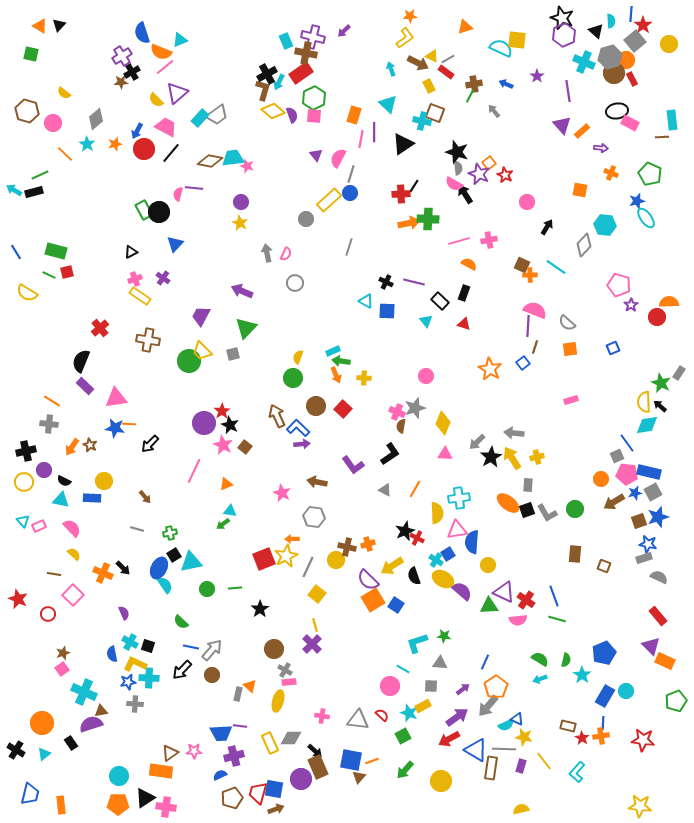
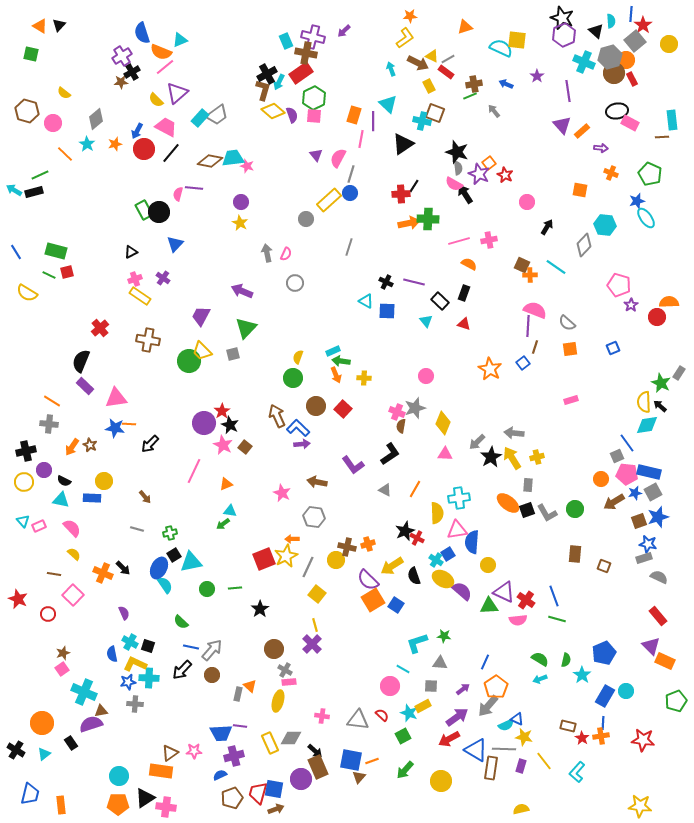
green line at (470, 96): rotated 40 degrees clockwise
purple line at (374, 132): moved 1 px left, 11 px up
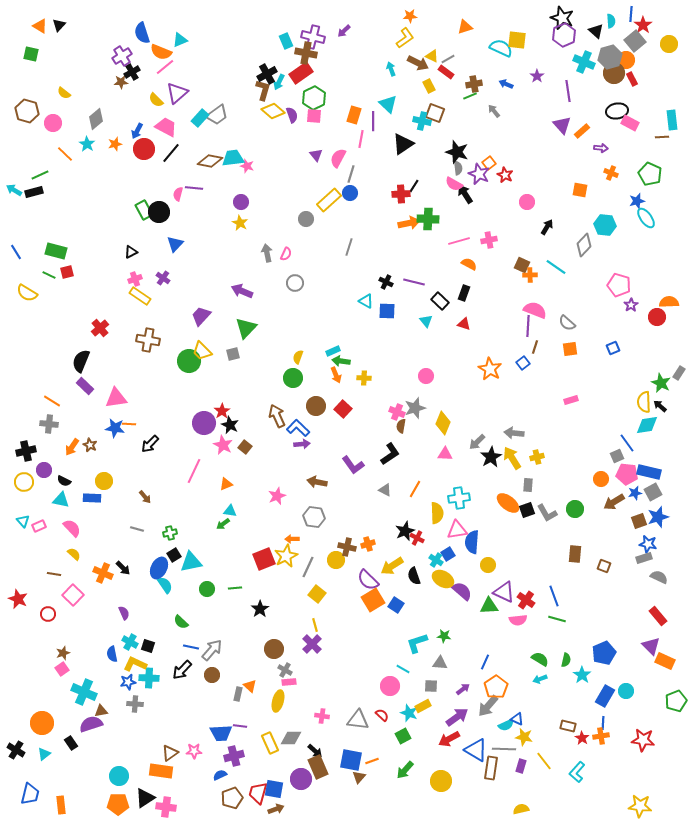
purple trapezoid at (201, 316): rotated 15 degrees clockwise
pink star at (282, 493): moved 5 px left, 3 px down; rotated 24 degrees clockwise
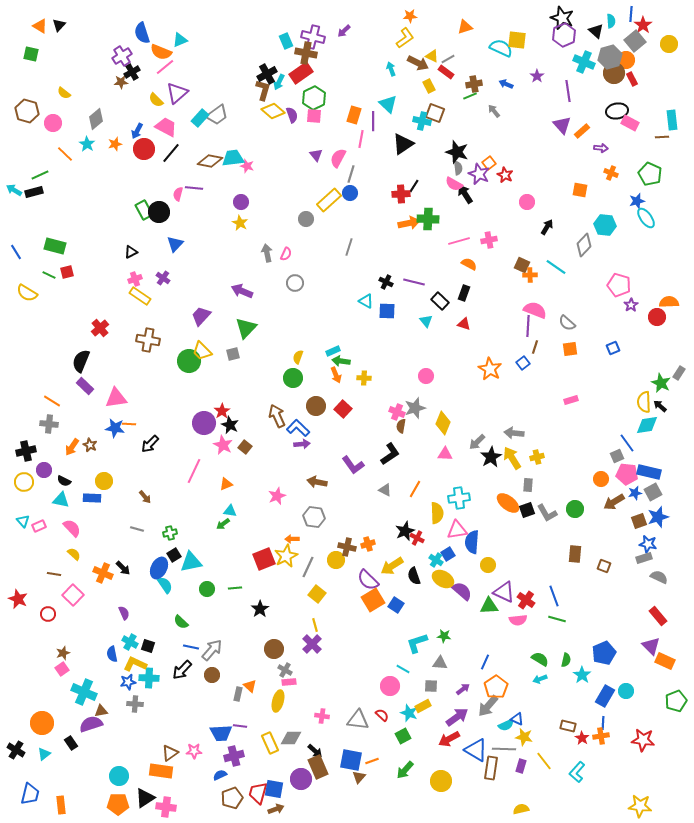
green rectangle at (56, 251): moved 1 px left, 5 px up
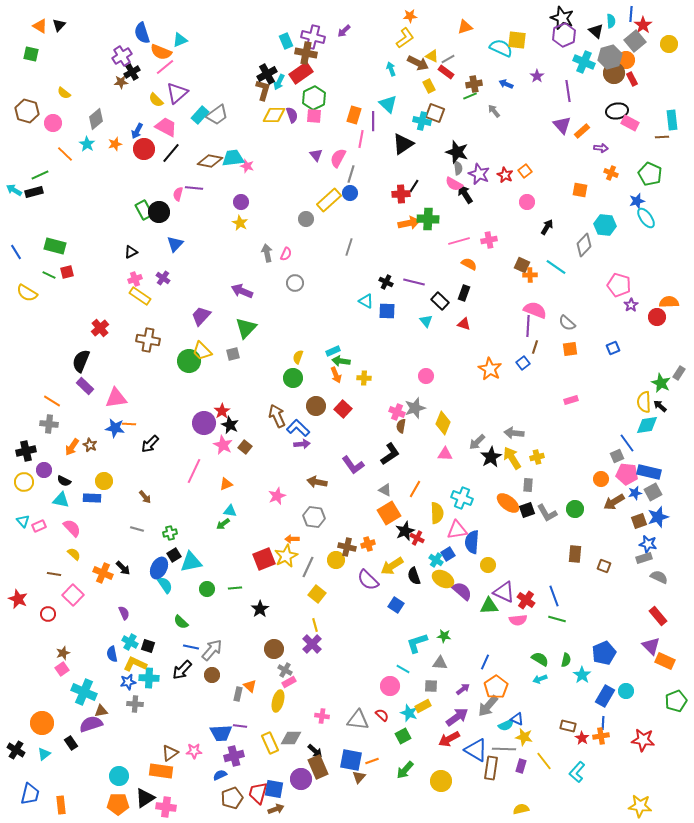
yellow diamond at (273, 111): moved 1 px right, 4 px down; rotated 40 degrees counterclockwise
cyan rectangle at (200, 118): moved 3 px up
orange square at (489, 163): moved 36 px right, 8 px down
cyan cross at (459, 498): moved 3 px right; rotated 30 degrees clockwise
orange square at (373, 600): moved 16 px right, 87 px up
pink rectangle at (289, 682): rotated 24 degrees counterclockwise
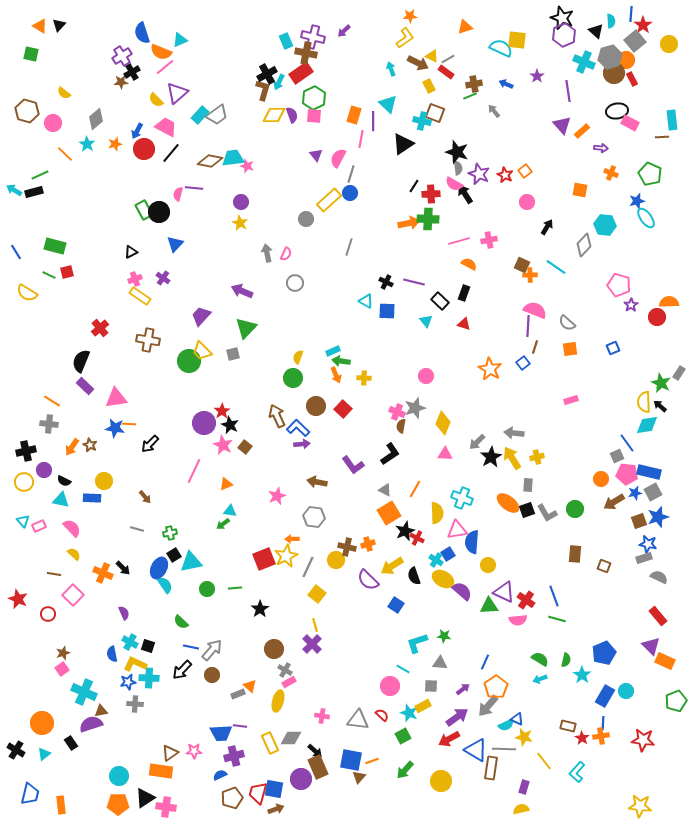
red cross at (401, 194): moved 30 px right
gray rectangle at (238, 694): rotated 56 degrees clockwise
purple rectangle at (521, 766): moved 3 px right, 21 px down
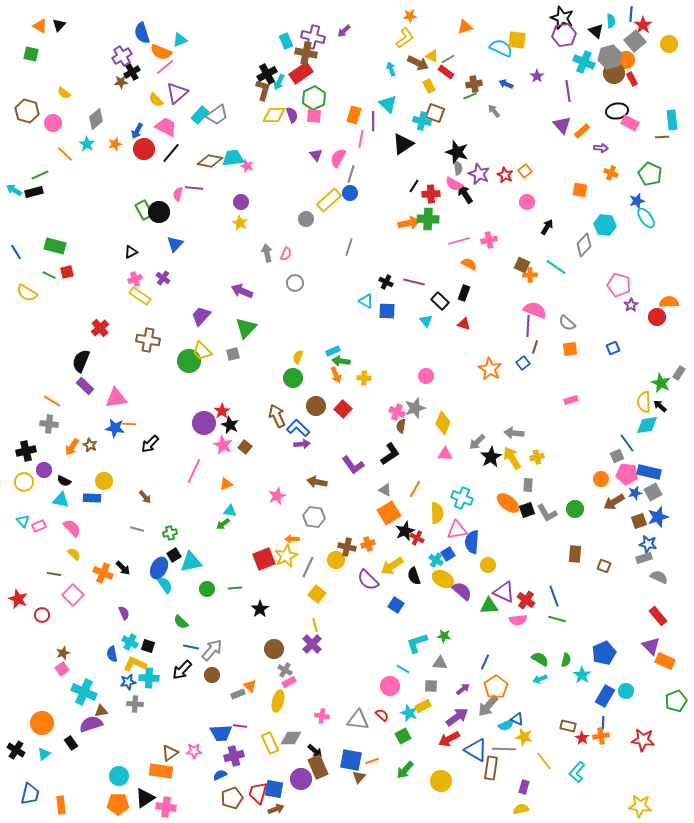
purple hexagon at (564, 35): rotated 15 degrees clockwise
red circle at (48, 614): moved 6 px left, 1 px down
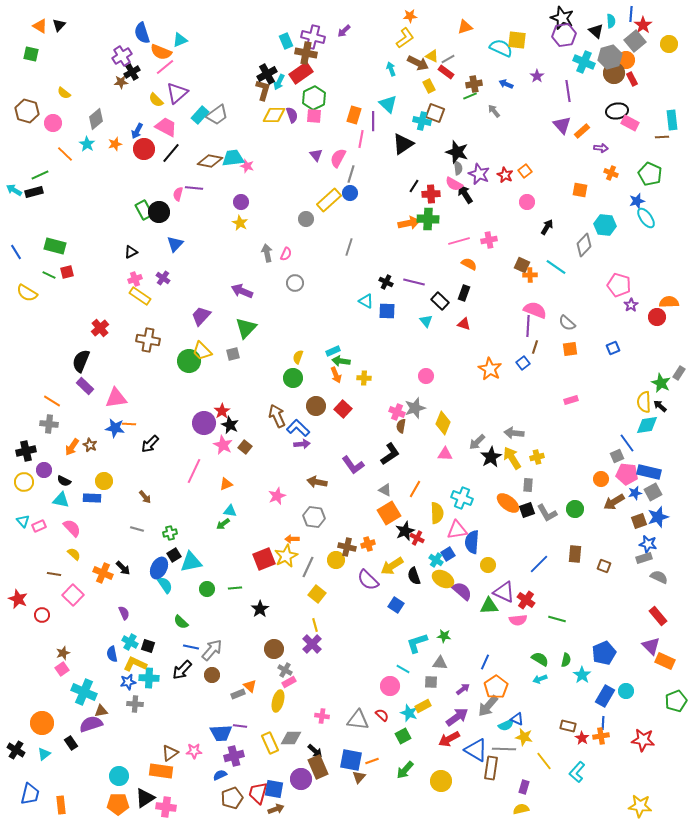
blue line at (554, 596): moved 15 px left, 32 px up; rotated 65 degrees clockwise
gray square at (431, 686): moved 4 px up
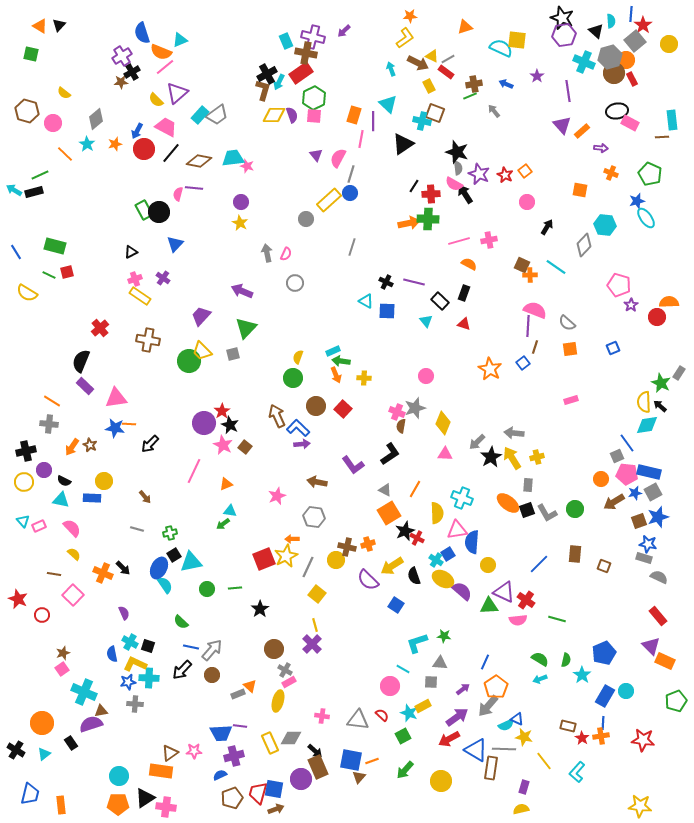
brown diamond at (210, 161): moved 11 px left
gray line at (349, 247): moved 3 px right
gray rectangle at (644, 558): rotated 35 degrees clockwise
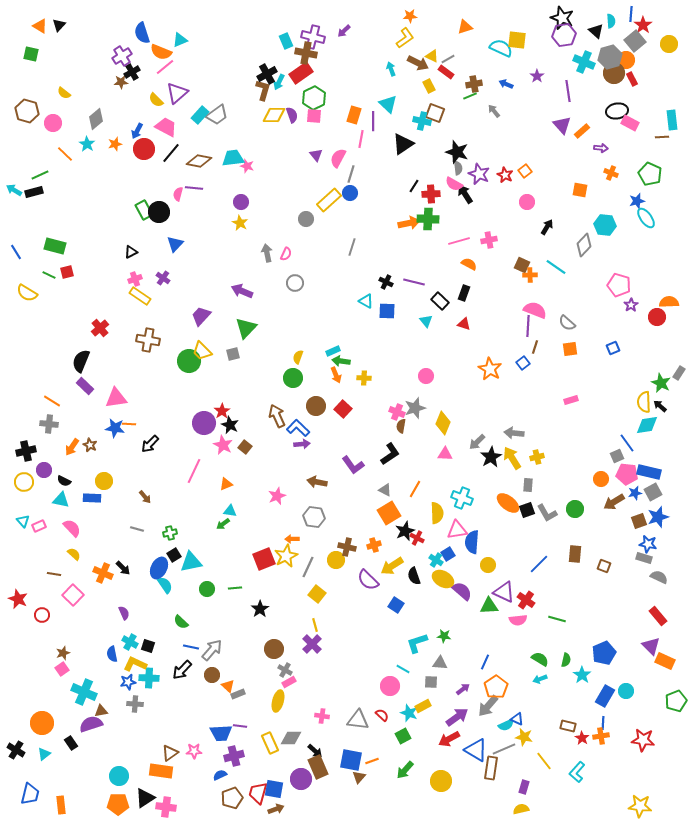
orange cross at (368, 544): moved 6 px right, 1 px down
orange triangle at (250, 686): moved 22 px left
gray line at (504, 749): rotated 25 degrees counterclockwise
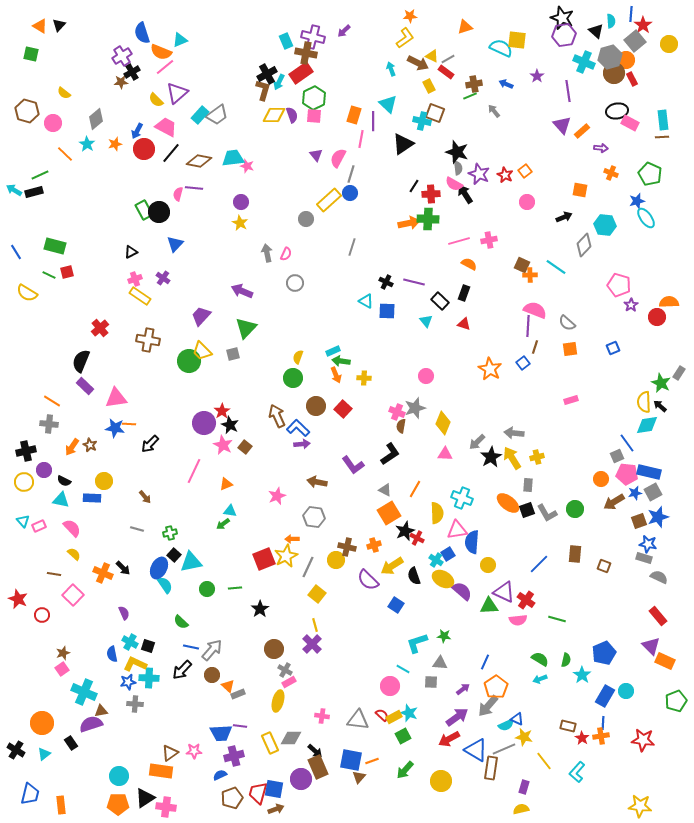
cyan rectangle at (672, 120): moved 9 px left
black arrow at (547, 227): moved 17 px right, 10 px up; rotated 35 degrees clockwise
black square at (174, 555): rotated 16 degrees counterclockwise
yellow rectangle at (423, 706): moved 29 px left, 11 px down
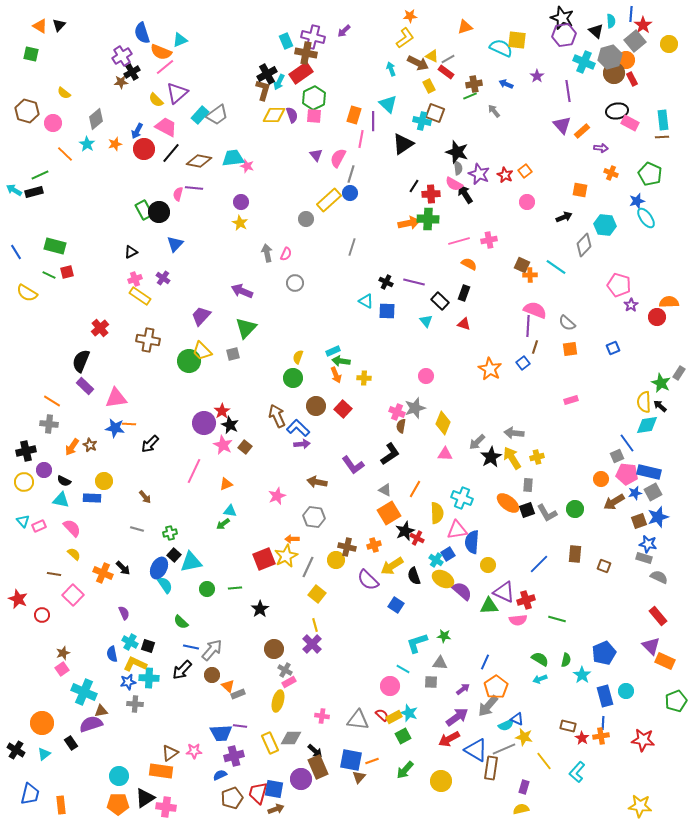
red cross at (526, 600): rotated 36 degrees clockwise
blue rectangle at (605, 696): rotated 45 degrees counterclockwise
